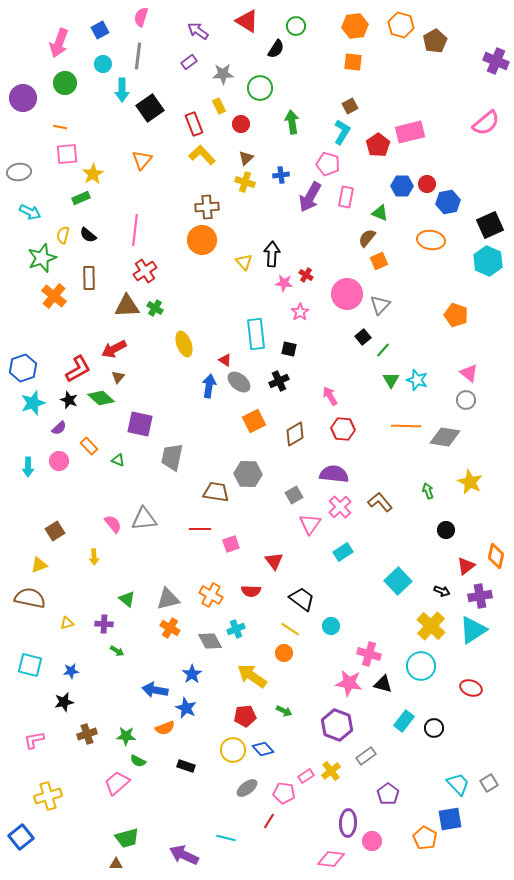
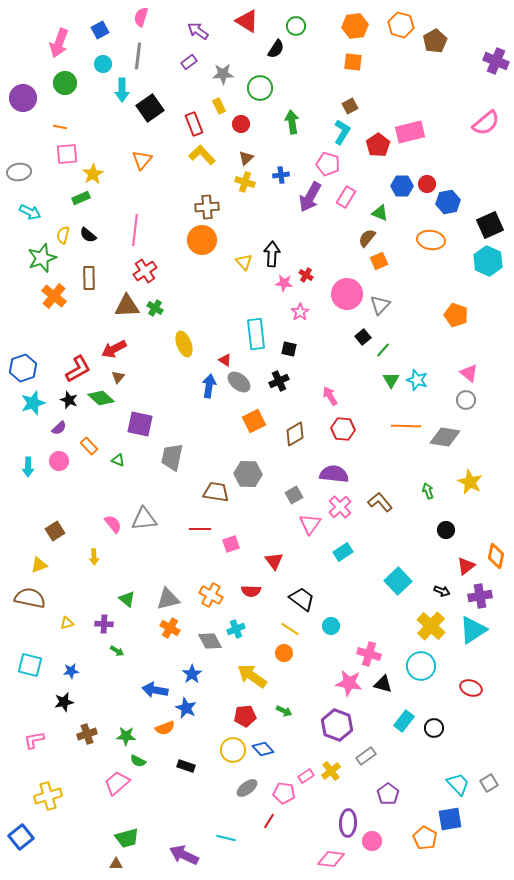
pink rectangle at (346, 197): rotated 20 degrees clockwise
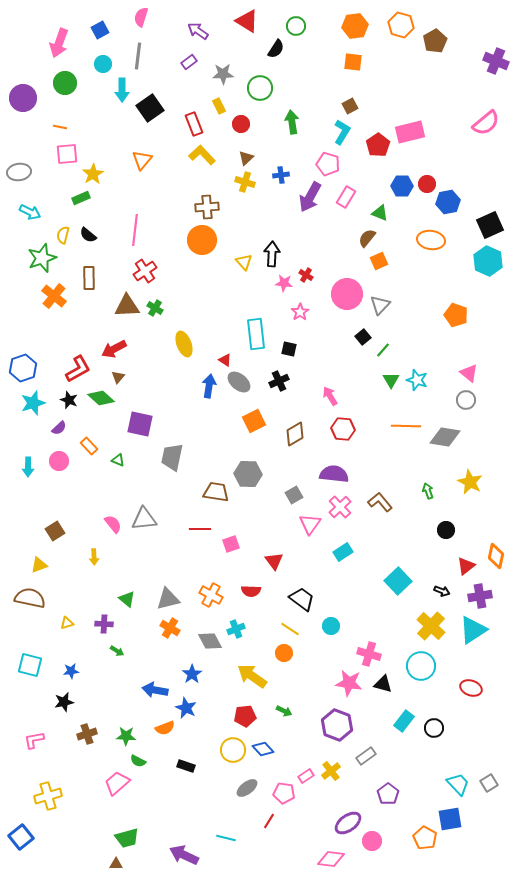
purple ellipse at (348, 823): rotated 52 degrees clockwise
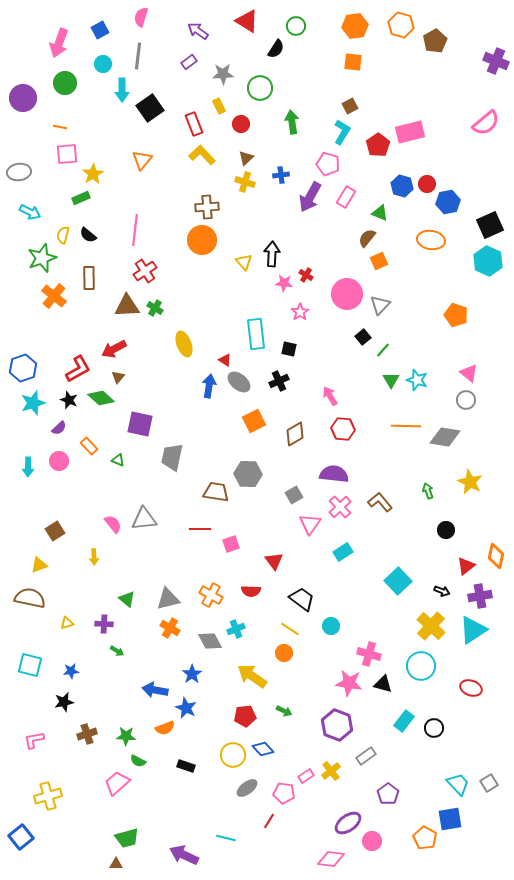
blue hexagon at (402, 186): rotated 15 degrees clockwise
yellow circle at (233, 750): moved 5 px down
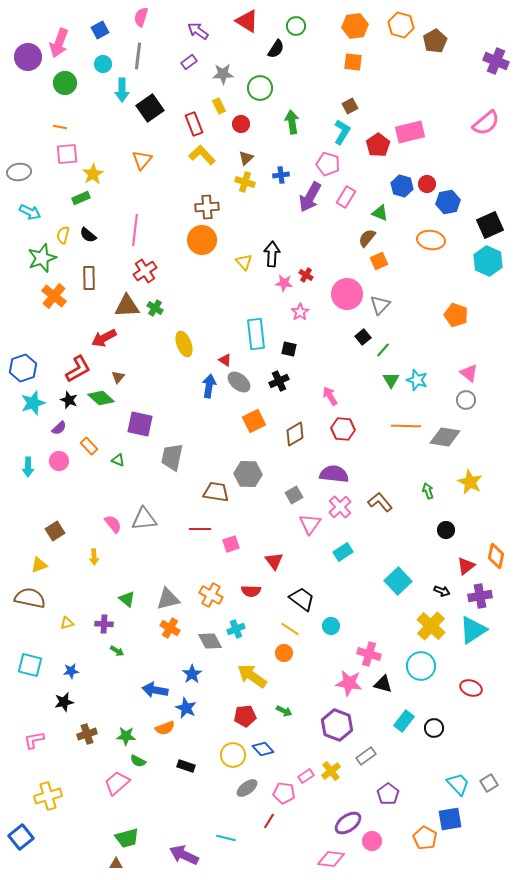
purple circle at (23, 98): moved 5 px right, 41 px up
red arrow at (114, 349): moved 10 px left, 11 px up
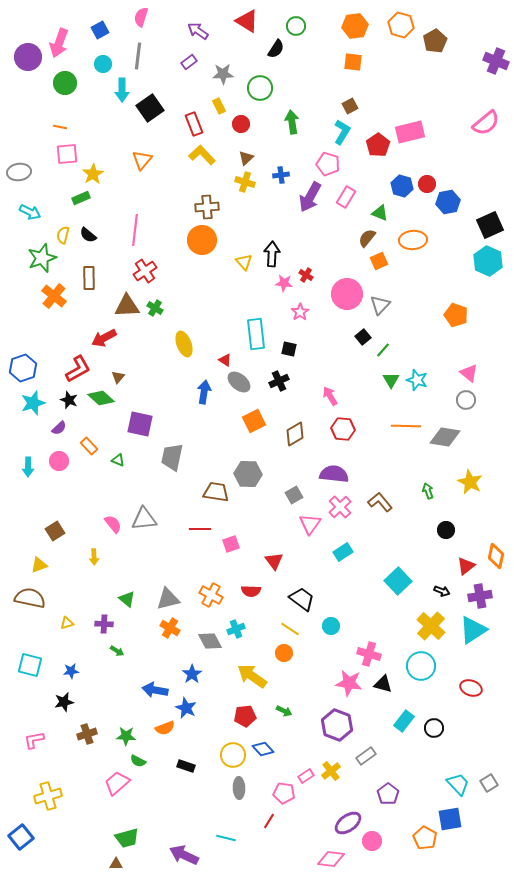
orange ellipse at (431, 240): moved 18 px left; rotated 12 degrees counterclockwise
blue arrow at (209, 386): moved 5 px left, 6 px down
gray ellipse at (247, 788): moved 8 px left; rotated 55 degrees counterclockwise
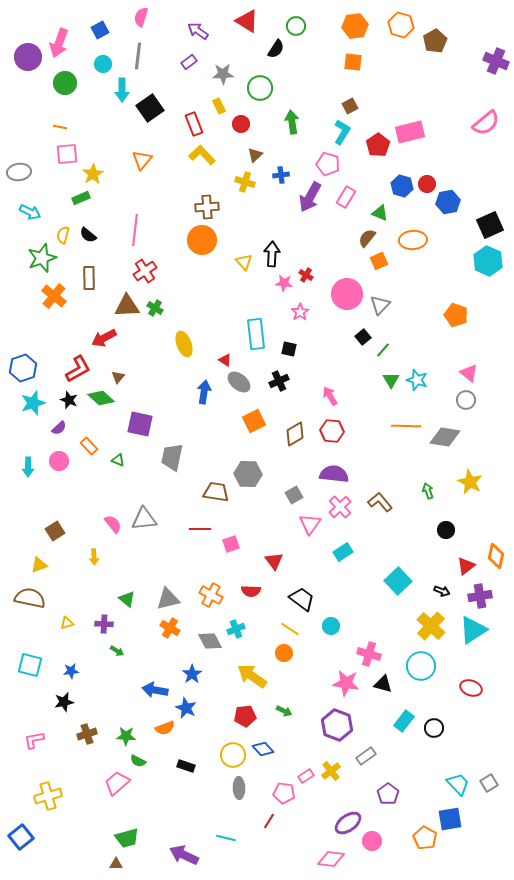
brown triangle at (246, 158): moved 9 px right, 3 px up
red hexagon at (343, 429): moved 11 px left, 2 px down
pink star at (349, 683): moved 3 px left
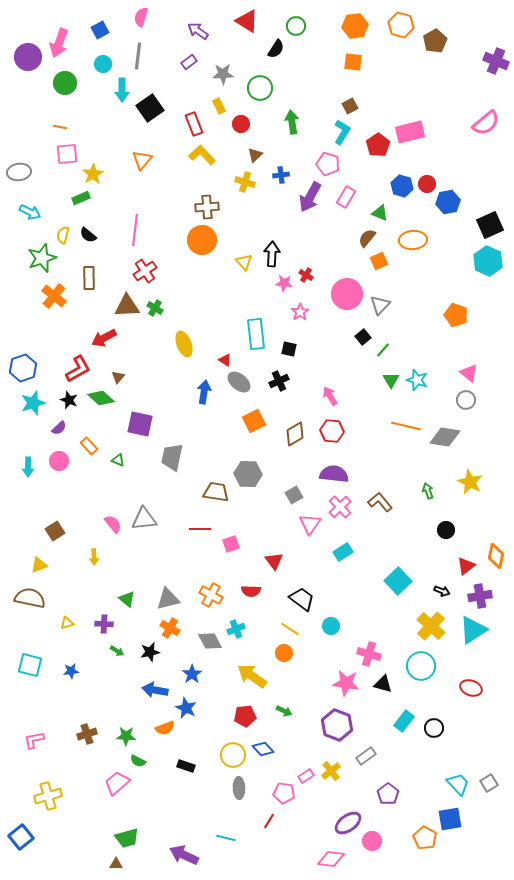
orange line at (406, 426): rotated 12 degrees clockwise
black star at (64, 702): moved 86 px right, 50 px up
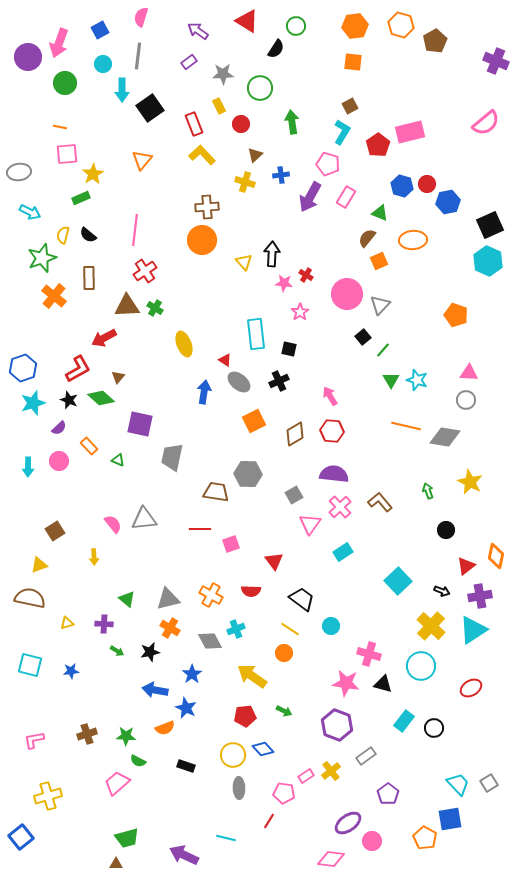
pink triangle at (469, 373): rotated 36 degrees counterclockwise
red ellipse at (471, 688): rotated 50 degrees counterclockwise
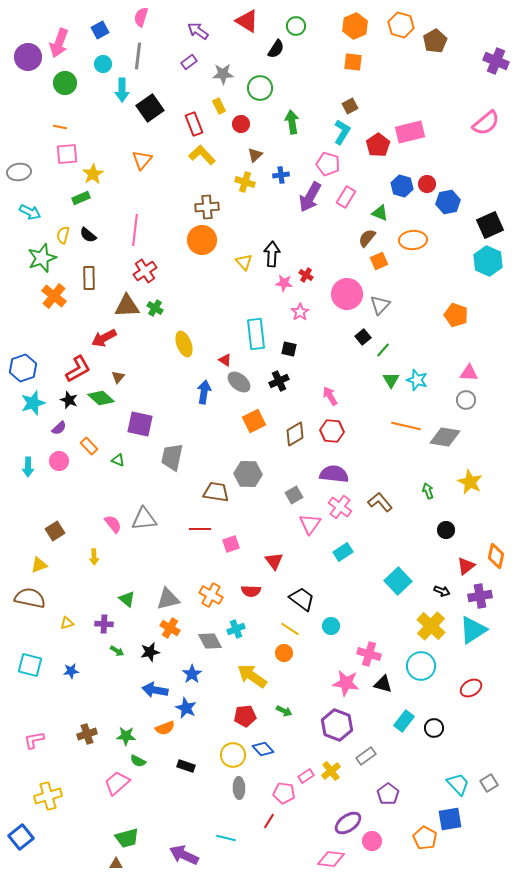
orange hexagon at (355, 26): rotated 15 degrees counterclockwise
pink cross at (340, 507): rotated 10 degrees counterclockwise
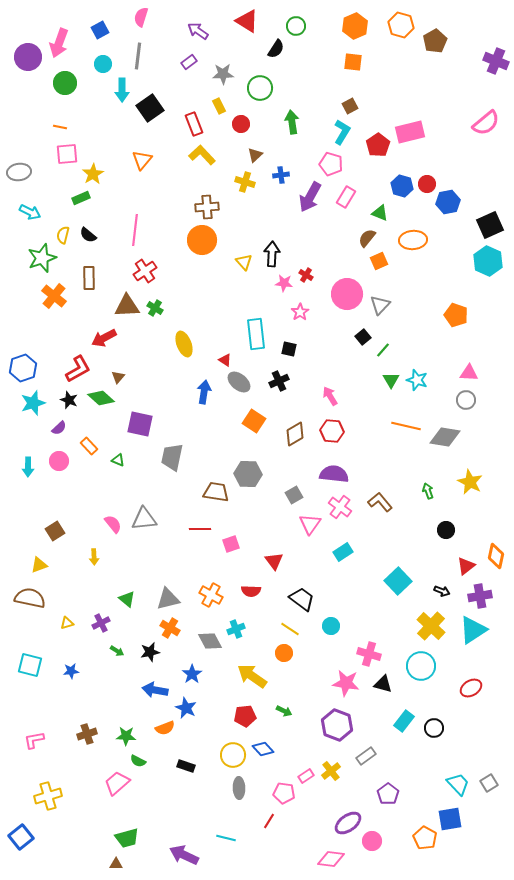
pink pentagon at (328, 164): moved 3 px right
orange square at (254, 421): rotated 30 degrees counterclockwise
purple cross at (104, 624): moved 3 px left, 1 px up; rotated 30 degrees counterclockwise
